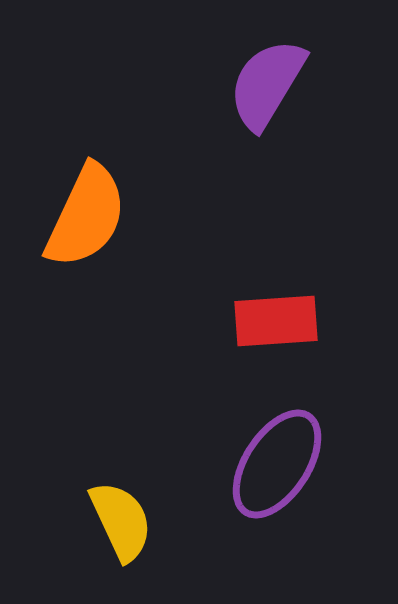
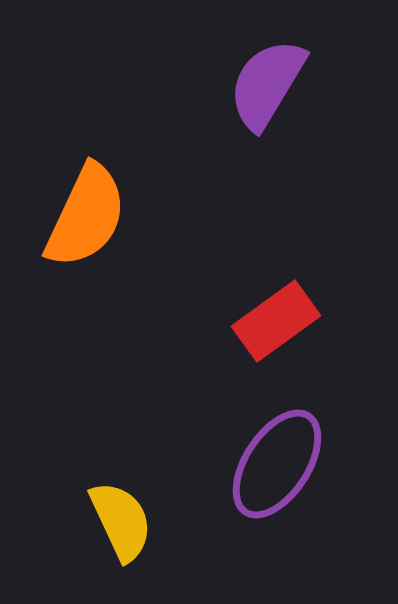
red rectangle: rotated 32 degrees counterclockwise
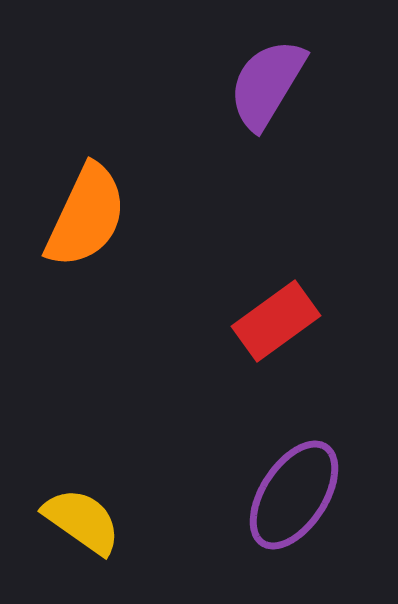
purple ellipse: moved 17 px right, 31 px down
yellow semicircle: moved 39 px left; rotated 30 degrees counterclockwise
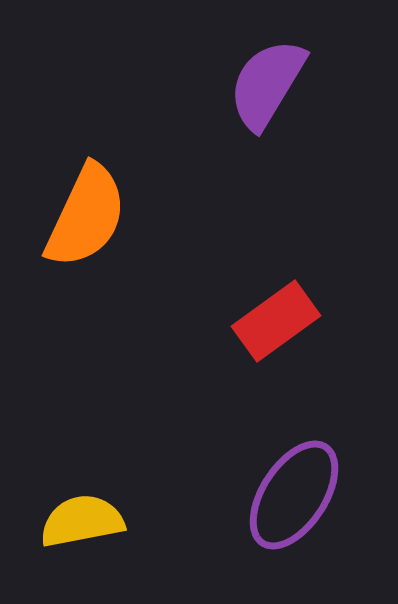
yellow semicircle: rotated 46 degrees counterclockwise
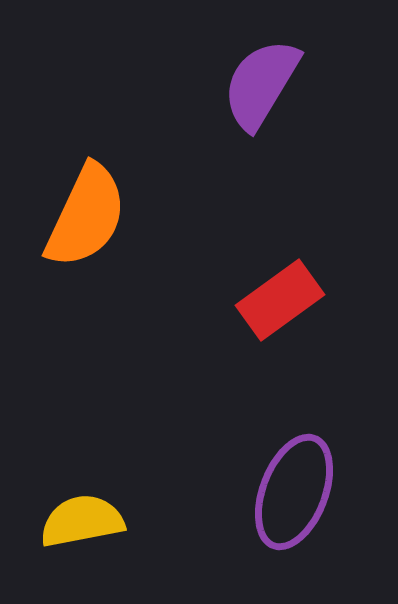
purple semicircle: moved 6 px left
red rectangle: moved 4 px right, 21 px up
purple ellipse: moved 3 px up; rotated 12 degrees counterclockwise
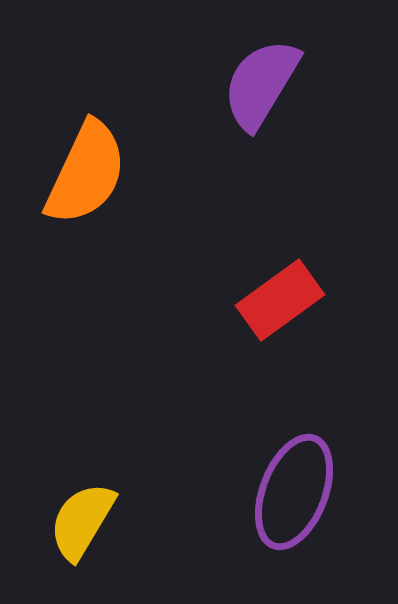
orange semicircle: moved 43 px up
yellow semicircle: rotated 48 degrees counterclockwise
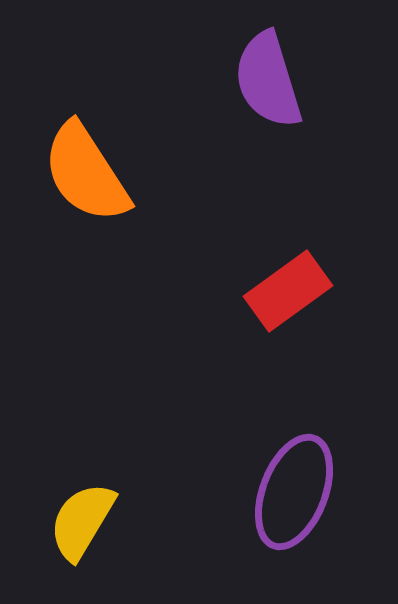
purple semicircle: moved 7 px right, 4 px up; rotated 48 degrees counterclockwise
orange semicircle: rotated 122 degrees clockwise
red rectangle: moved 8 px right, 9 px up
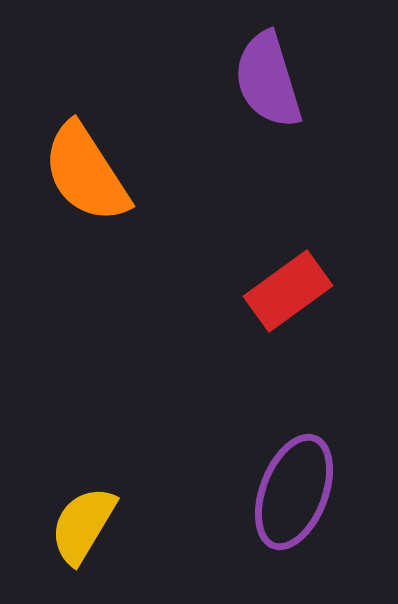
yellow semicircle: moved 1 px right, 4 px down
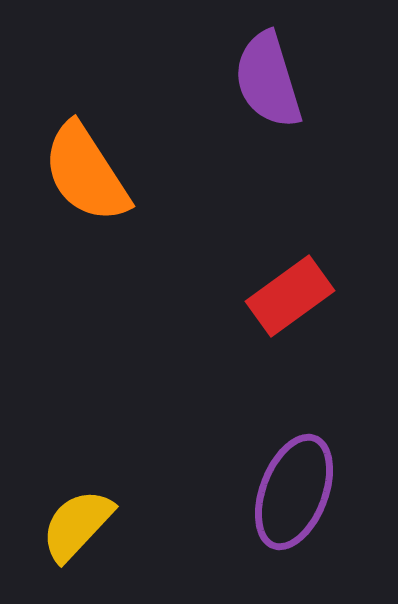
red rectangle: moved 2 px right, 5 px down
yellow semicircle: moved 6 px left; rotated 12 degrees clockwise
